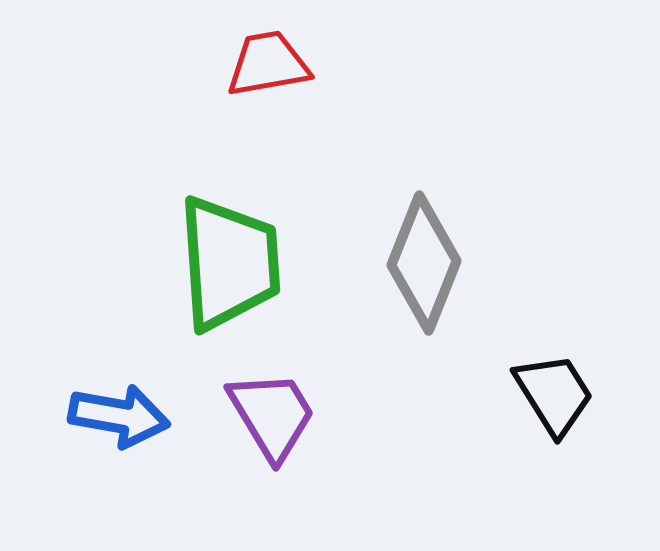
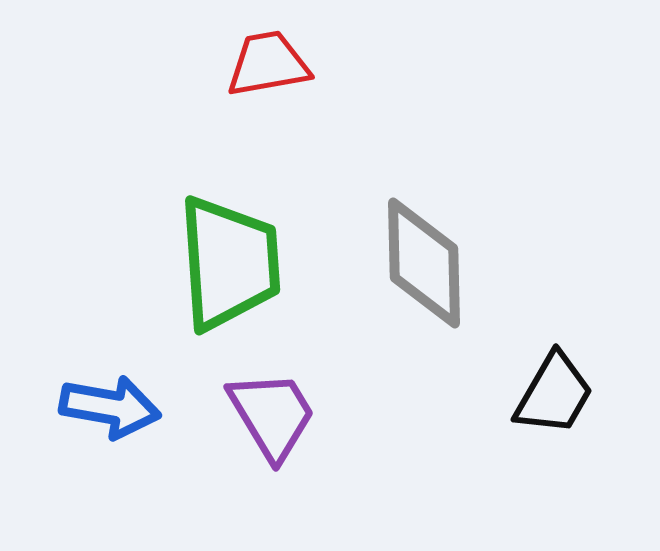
gray diamond: rotated 23 degrees counterclockwise
black trapezoid: rotated 62 degrees clockwise
blue arrow: moved 9 px left, 9 px up
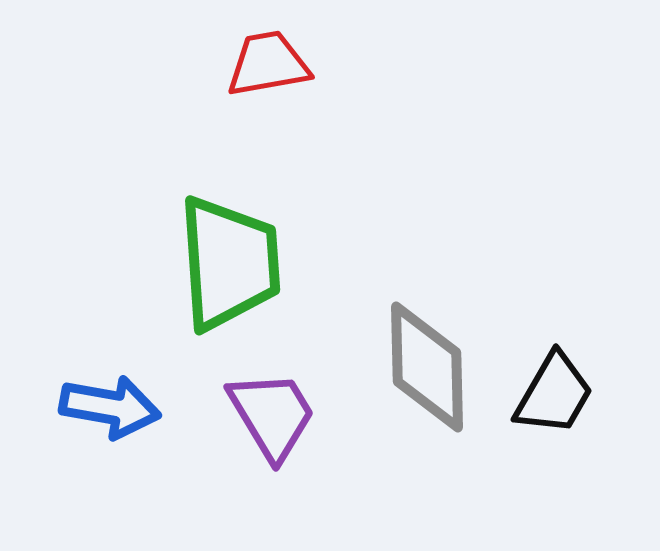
gray diamond: moved 3 px right, 104 px down
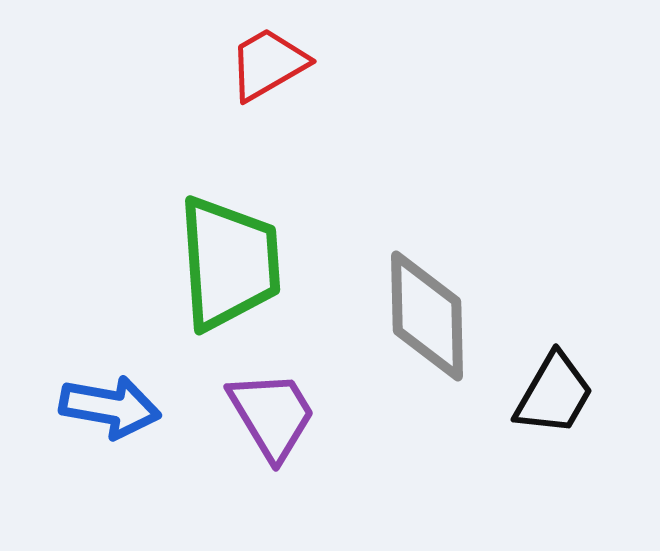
red trapezoid: rotated 20 degrees counterclockwise
gray diamond: moved 51 px up
